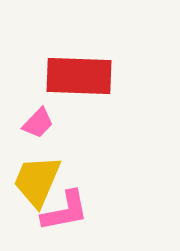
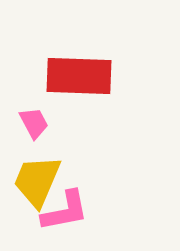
pink trapezoid: moved 4 px left; rotated 72 degrees counterclockwise
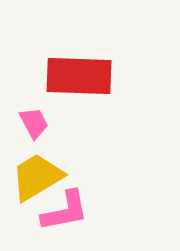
yellow trapezoid: moved 4 px up; rotated 36 degrees clockwise
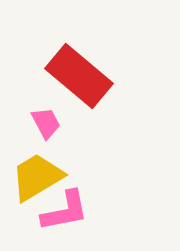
red rectangle: rotated 38 degrees clockwise
pink trapezoid: moved 12 px right
